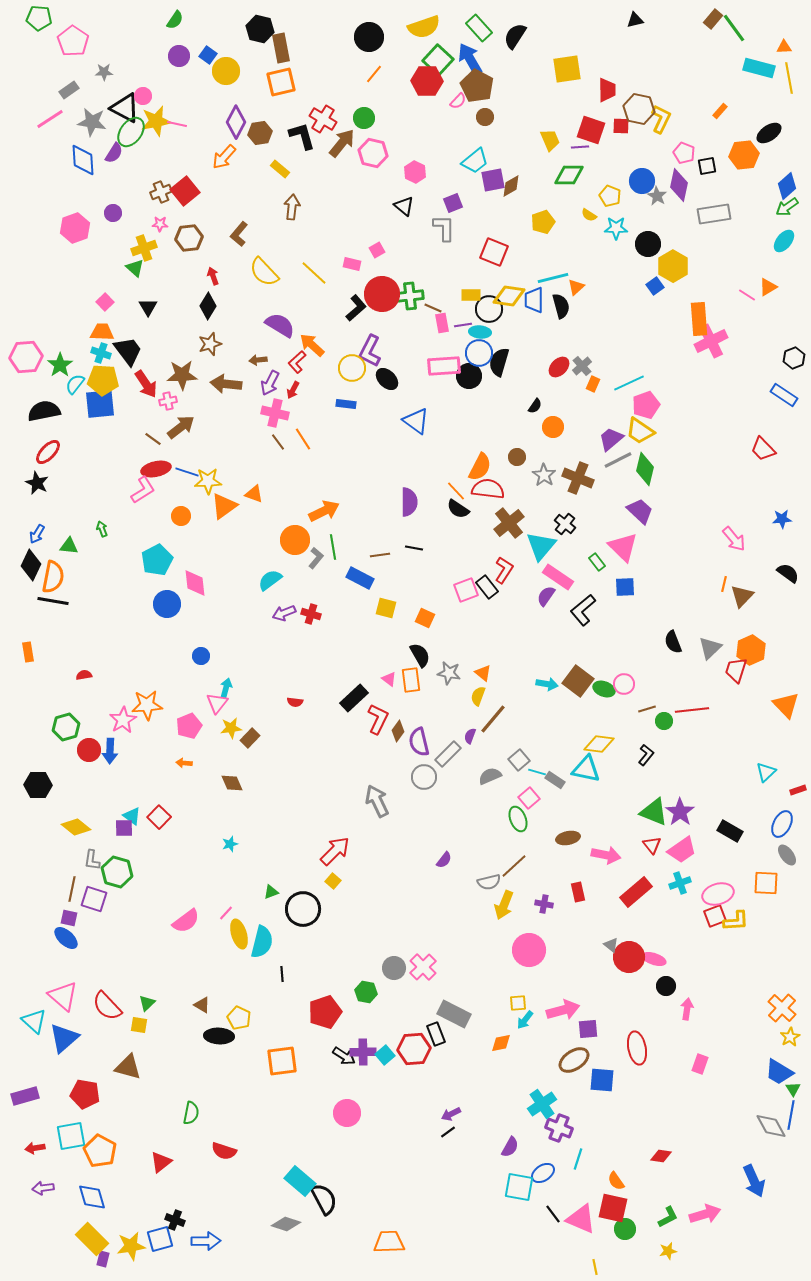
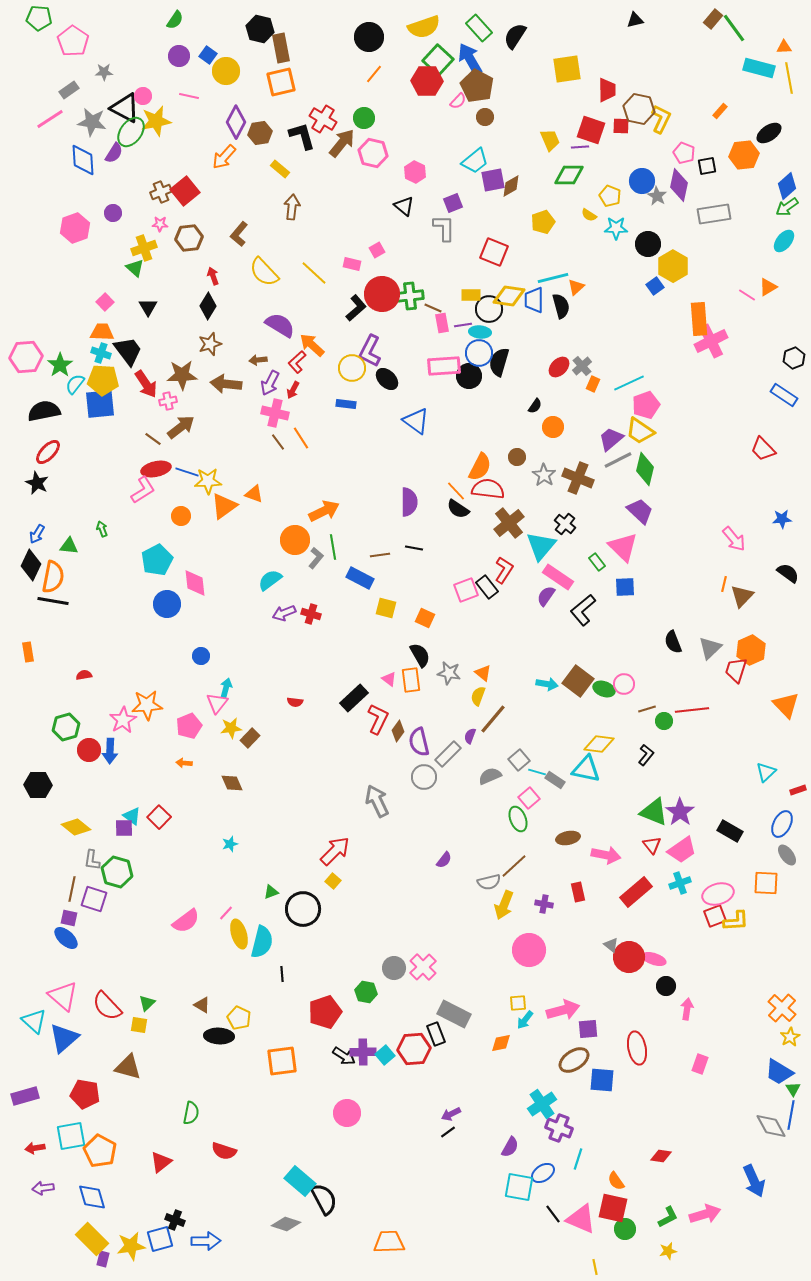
pink line at (177, 124): moved 12 px right, 28 px up
orange line at (303, 439): moved 2 px left, 1 px up
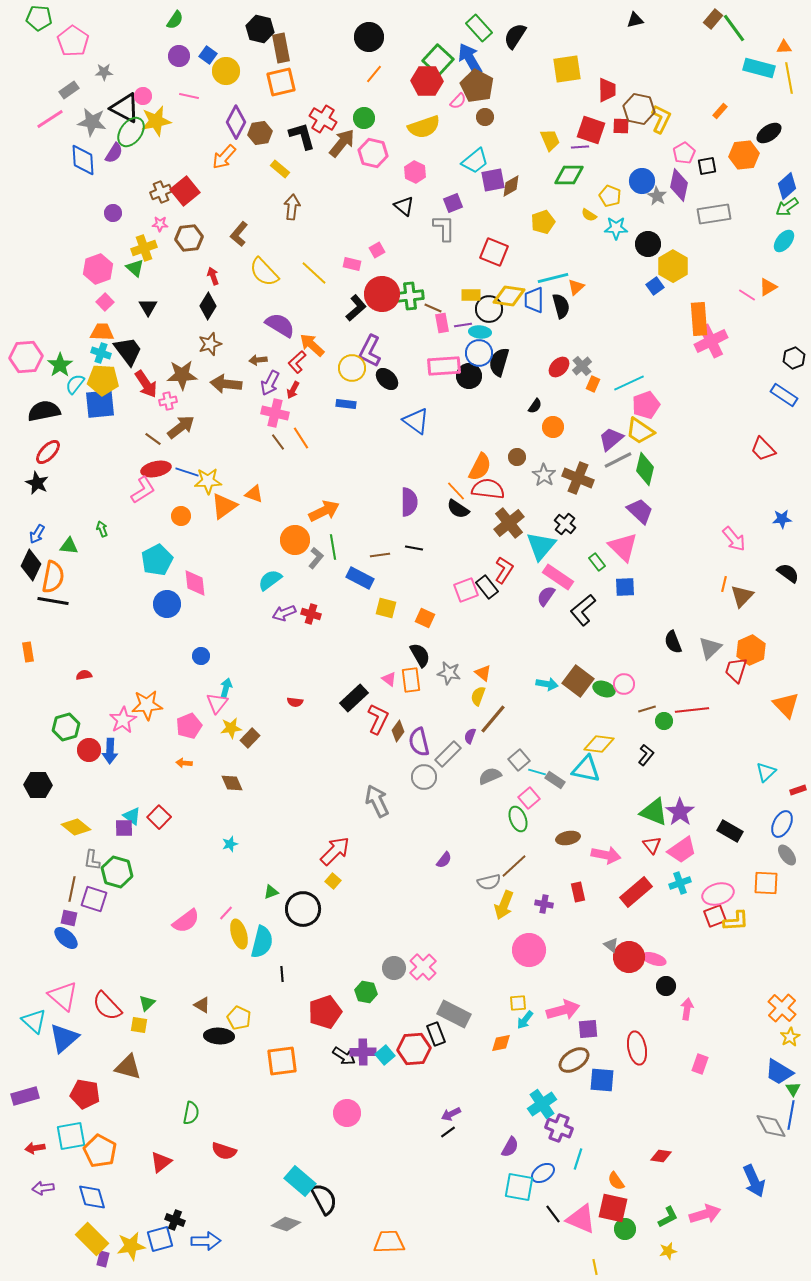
yellow semicircle at (424, 27): moved 100 px down
pink pentagon at (684, 153): rotated 20 degrees clockwise
pink hexagon at (75, 228): moved 23 px right, 41 px down
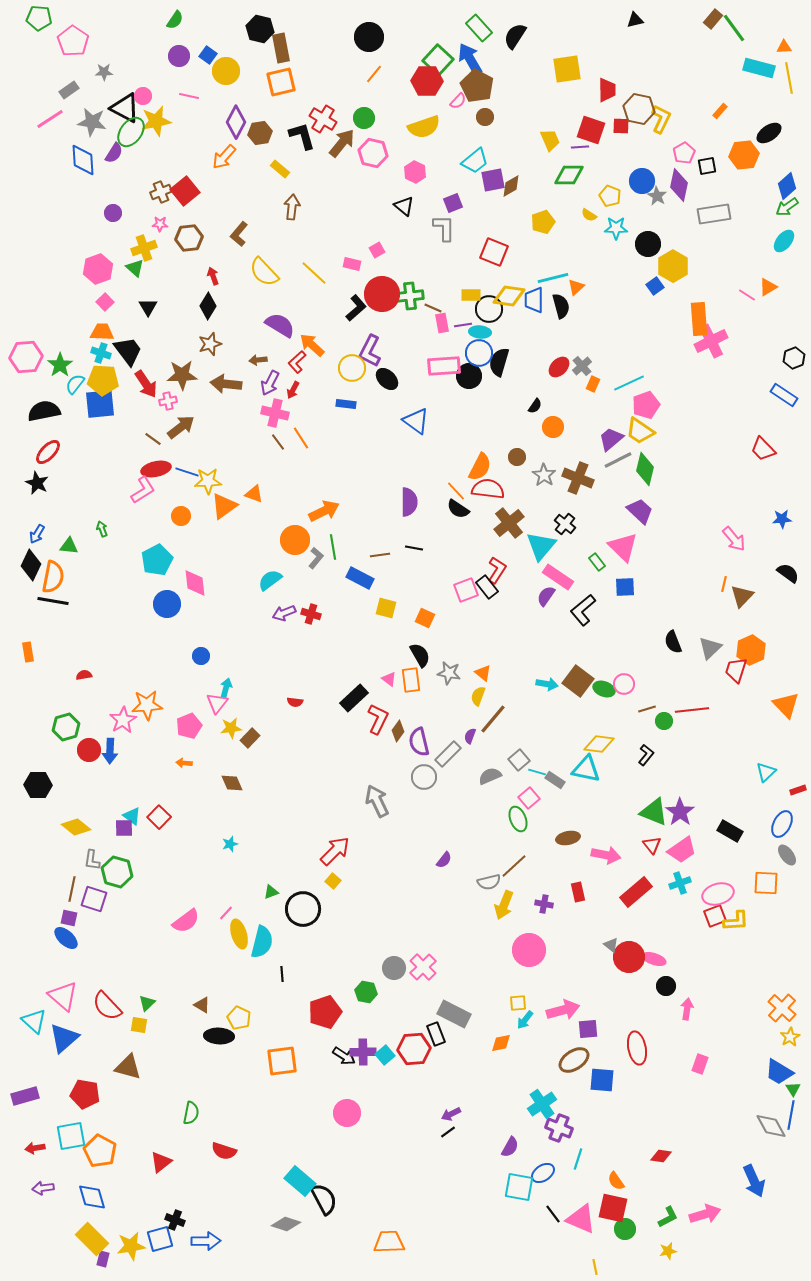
red L-shape at (504, 570): moved 7 px left
